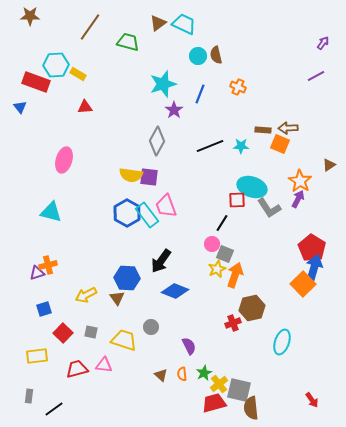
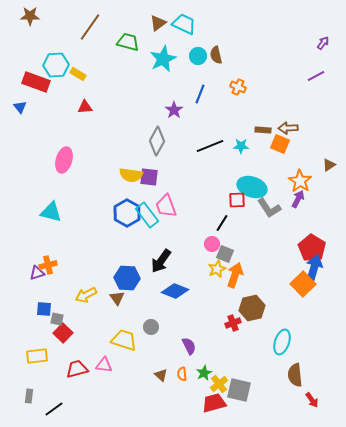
cyan star at (163, 84): moved 25 px up; rotated 8 degrees counterclockwise
blue square at (44, 309): rotated 21 degrees clockwise
gray square at (91, 332): moved 34 px left, 13 px up
brown semicircle at (251, 408): moved 44 px right, 33 px up
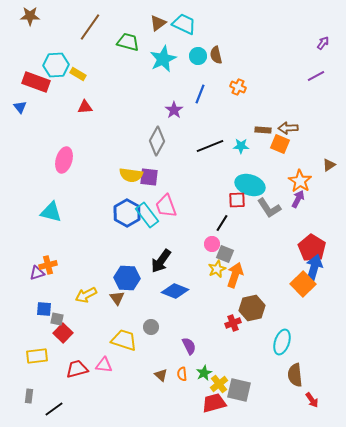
cyan ellipse at (252, 187): moved 2 px left, 2 px up
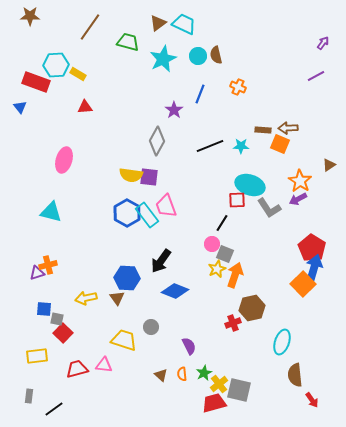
purple arrow at (298, 199): rotated 144 degrees counterclockwise
yellow arrow at (86, 295): moved 3 px down; rotated 15 degrees clockwise
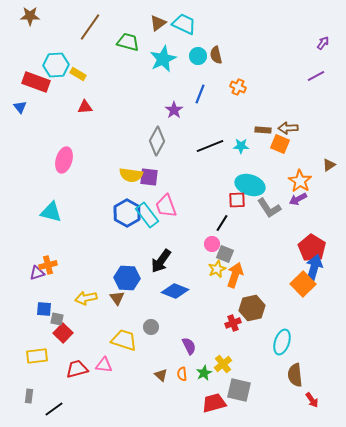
yellow cross at (219, 384): moved 4 px right, 20 px up
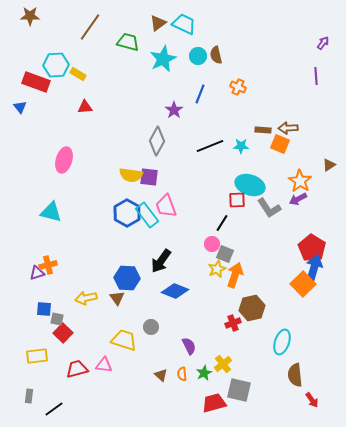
purple line at (316, 76): rotated 66 degrees counterclockwise
